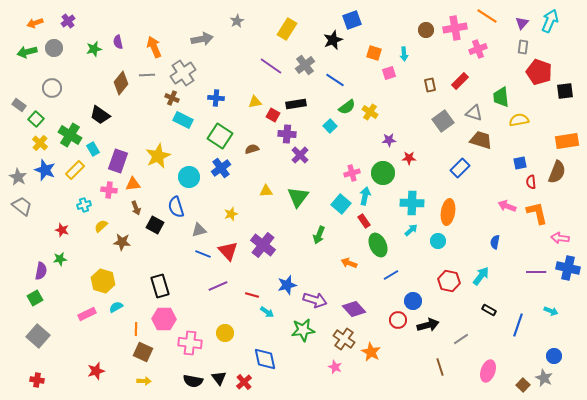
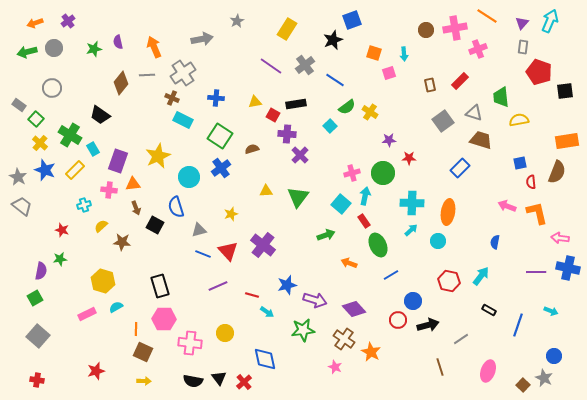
green arrow at (319, 235): moved 7 px right; rotated 132 degrees counterclockwise
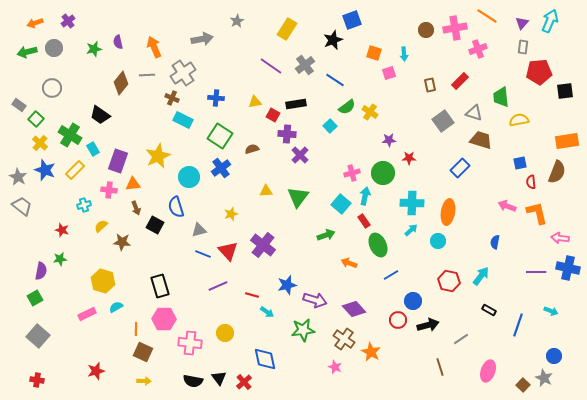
red pentagon at (539, 72): rotated 25 degrees counterclockwise
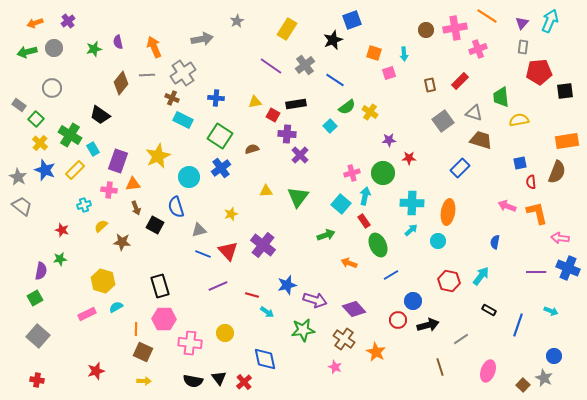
blue cross at (568, 268): rotated 10 degrees clockwise
orange star at (371, 352): moved 5 px right
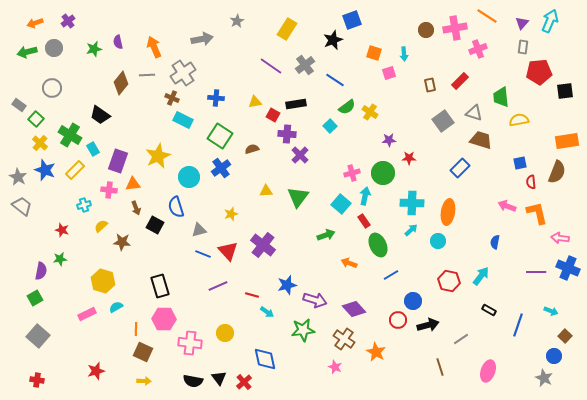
brown square at (523, 385): moved 42 px right, 49 px up
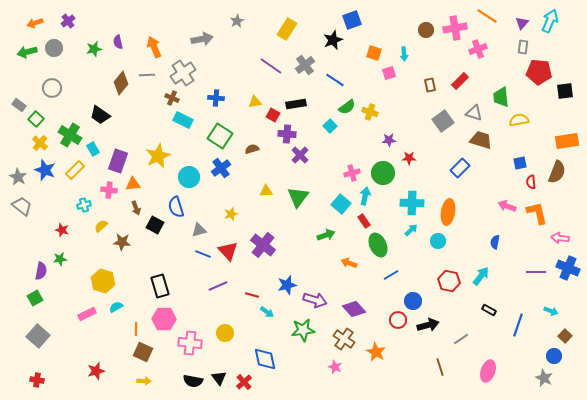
red pentagon at (539, 72): rotated 10 degrees clockwise
yellow cross at (370, 112): rotated 14 degrees counterclockwise
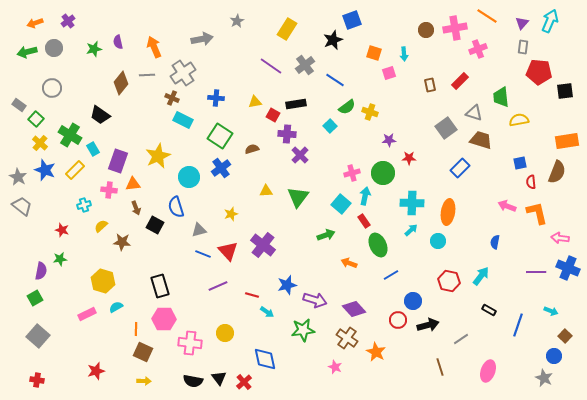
gray square at (443, 121): moved 3 px right, 7 px down
brown cross at (344, 339): moved 3 px right, 1 px up
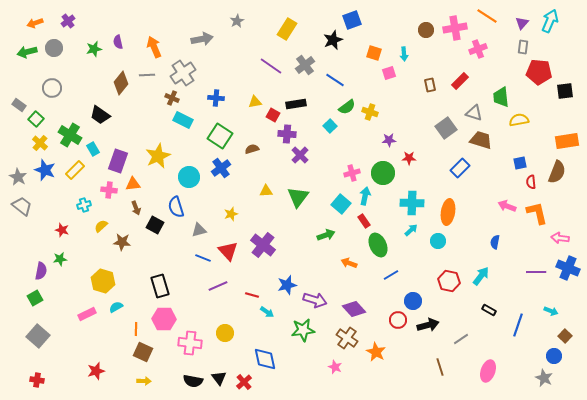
blue line at (203, 254): moved 4 px down
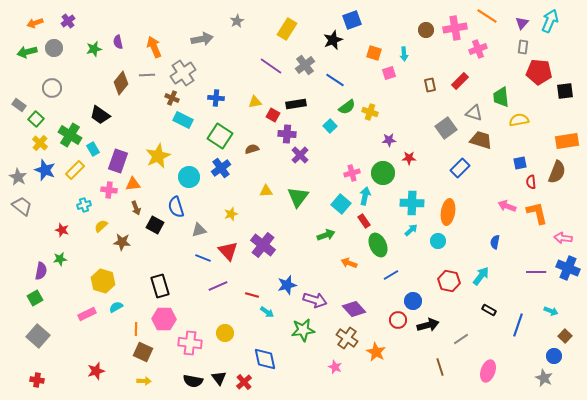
pink arrow at (560, 238): moved 3 px right
